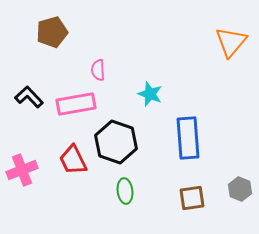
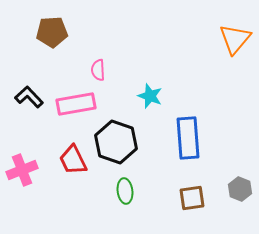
brown pentagon: rotated 12 degrees clockwise
orange triangle: moved 4 px right, 3 px up
cyan star: moved 2 px down
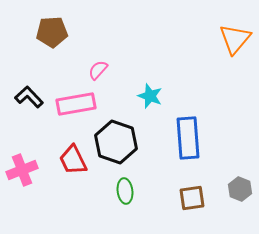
pink semicircle: rotated 45 degrees clockwise
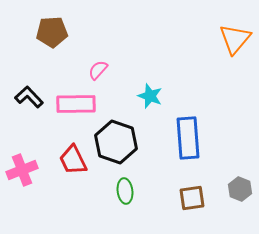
pink rectangle: rotated 9 degrees clockwise
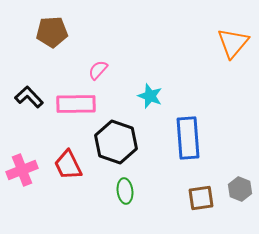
orange triangle: moved 2 px left, 4 px down
red trapezoid: moved 5 px left, 5 px down
brown square: moved 9 px right
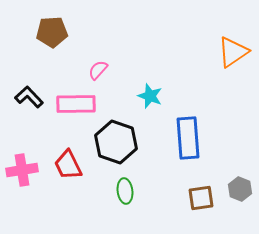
orange triangle: moved 9 px down; rotated 16 degrees clockwise
pink cross: rotated 12 degrees clockwise
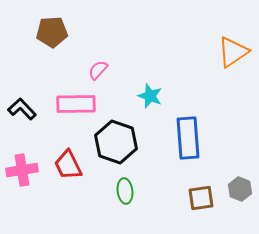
black L-shape: moved 7 px left, 12 px down
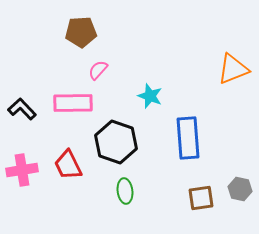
brown pentagon: moved 29 px right
orange triangle: moved 17 px down; rotated 12 degrees clockwise
pink rectangle: moved 3 px left, 1 px up
gray hexagon: rotated 10 degrees counterclockwise
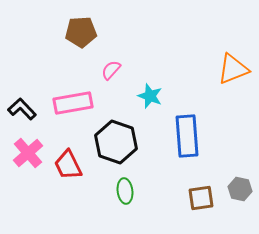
pink semicircle: moved 13 px right
pink rectangle: rotated 9 degrees counterclockwise
blue rectangle: moved 1 px left, 2 px up
pink cross: moved 6 px right, 17 px up; rotated 32 degrees counterclockwise
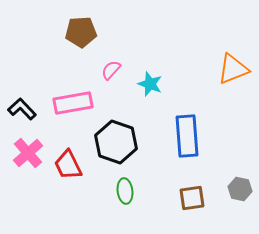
cyan star: moved 12 px up
brown square: moved 9 px left
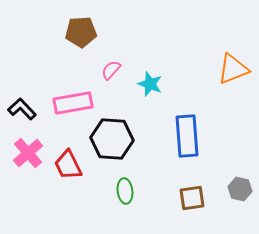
black hexagon: moved 4 px left, 3 px up; rotated 15 degrees counterclockwise
